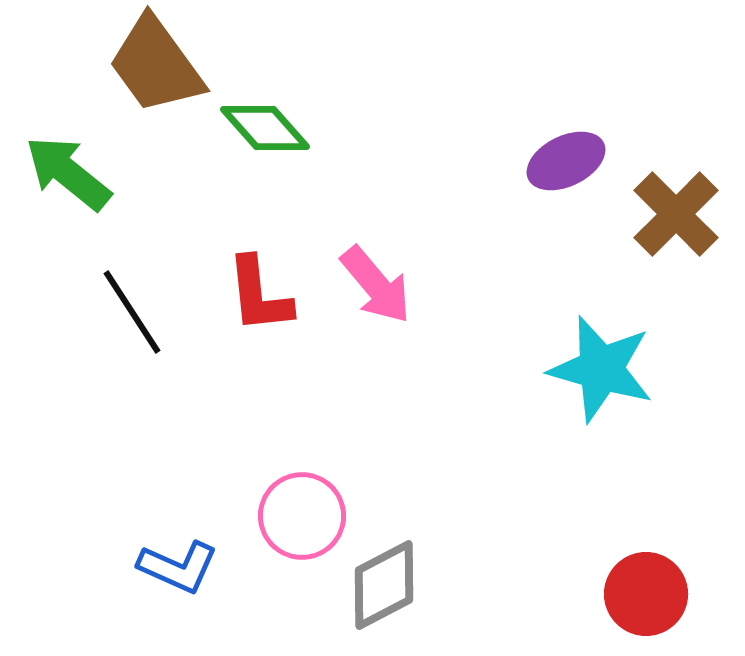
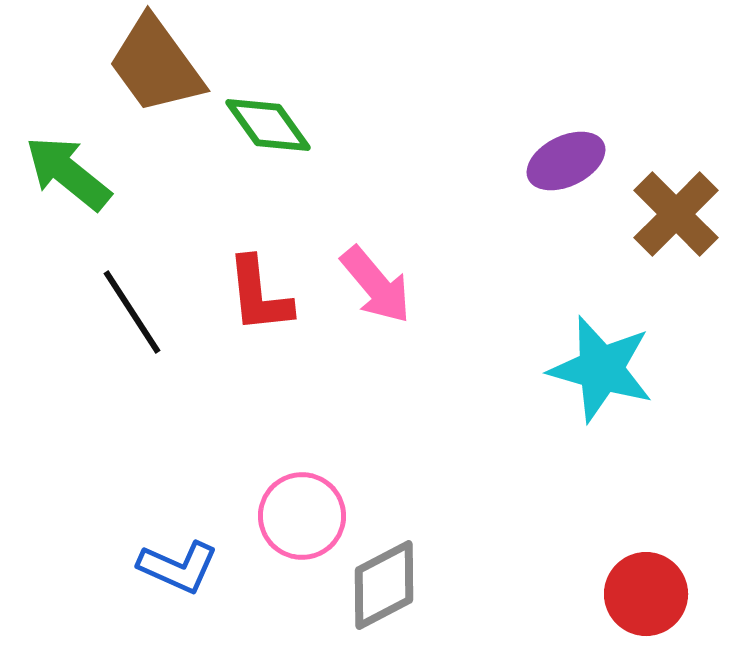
green diamond: moved 3 px right, 3 px up; rotated 6 degrees clockwise
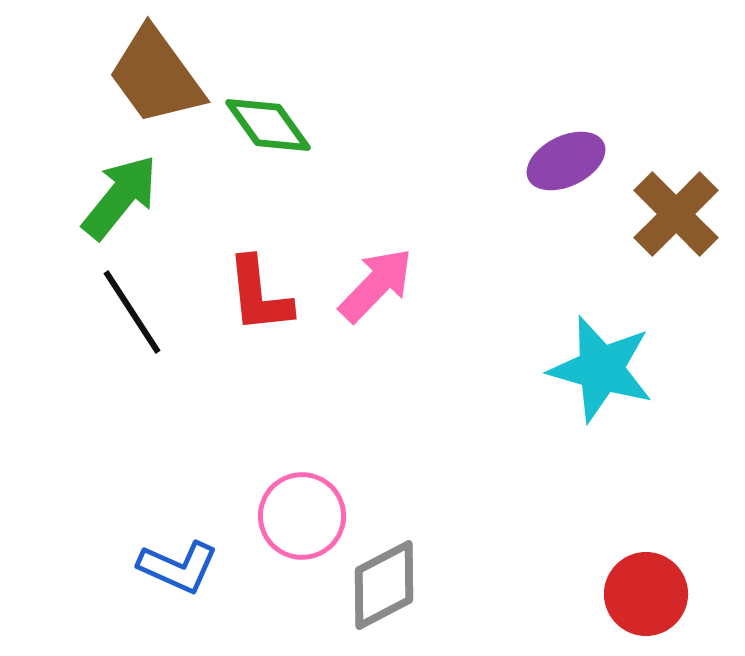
brown trapezoid: moved 11 px down
green arrow: moved 52 px right, 24 px down; rotated 90 degrees clockwise
pink arrow: rotated 96 degrees counterclockwise
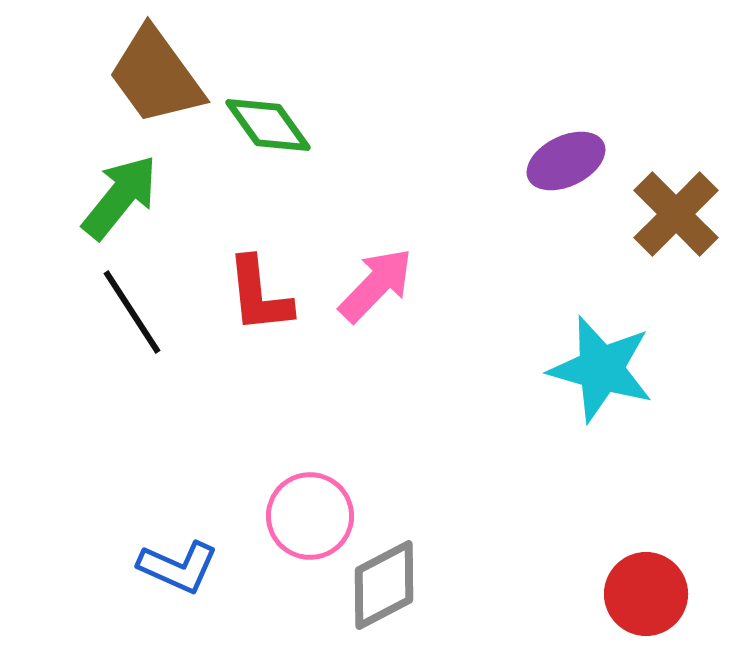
pink circle: moved 8 px right
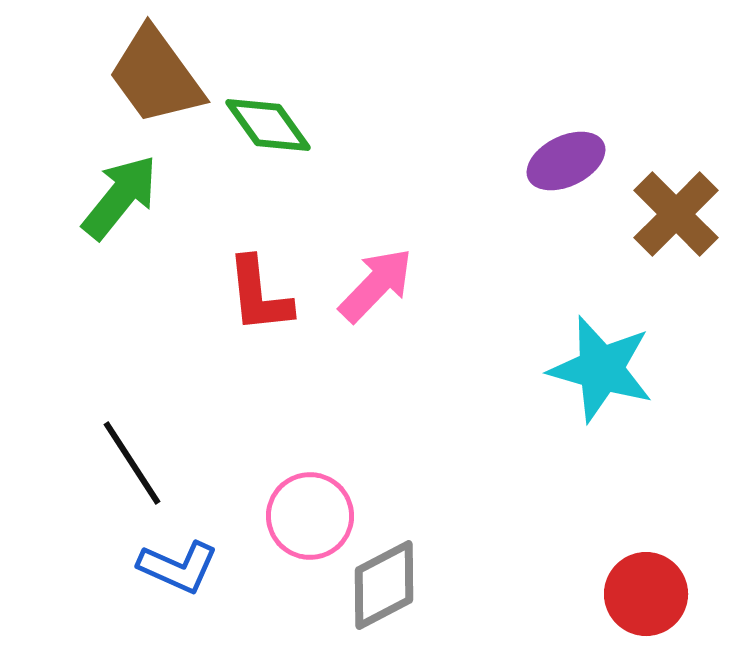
black line: moved 151 px down
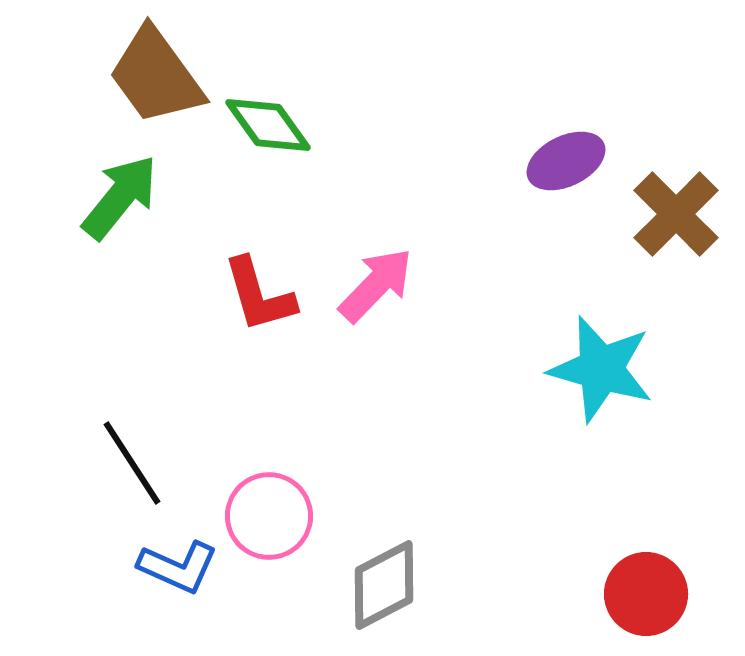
red L-shape: rotated 10 degrees counterclockwise
pink circle: moved 41 px left
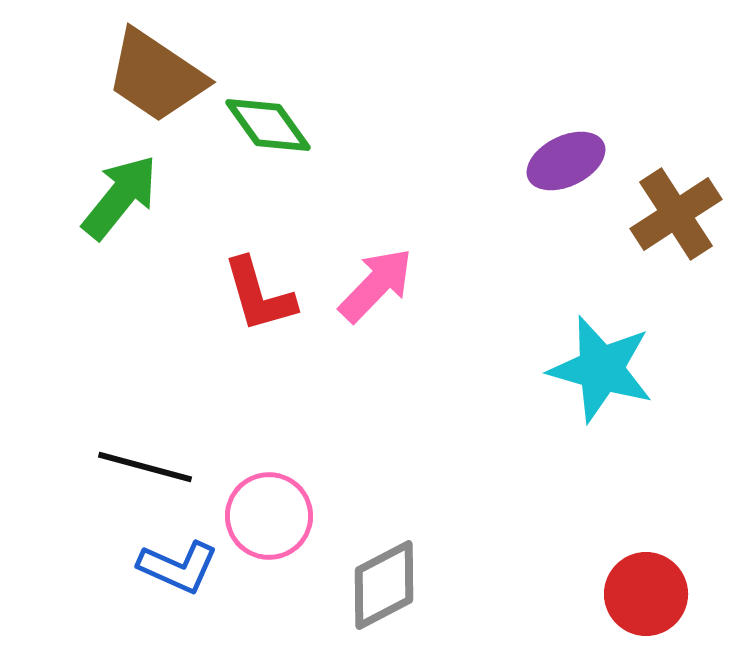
brown trapezoid: rotated 20 degrees counterclockwise
brown cross: rotated 12 degrees clockwise
black line: moved 13 px right, 4 px down; rotated 42 degrees counterclockwise
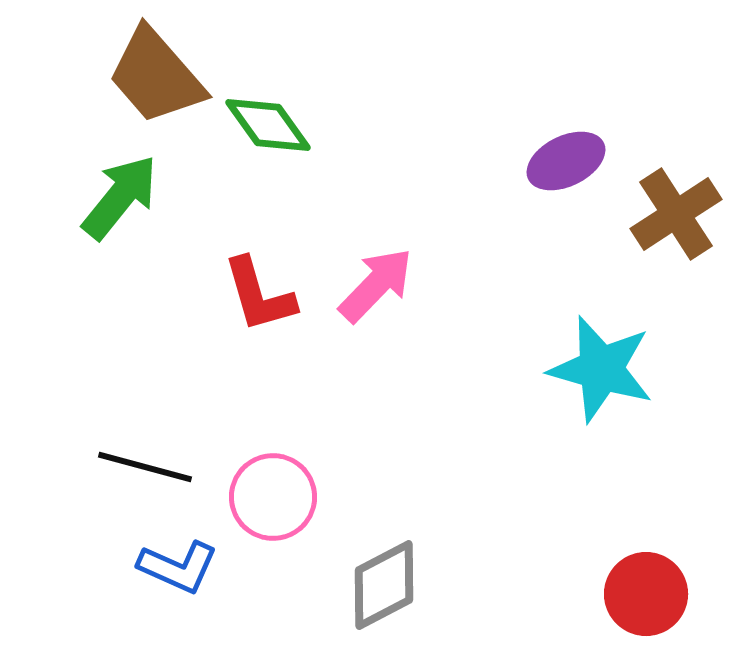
brown trapezoid: rotated 15 degrees clockwise
pink circle: moved 4 px right, 19 px up
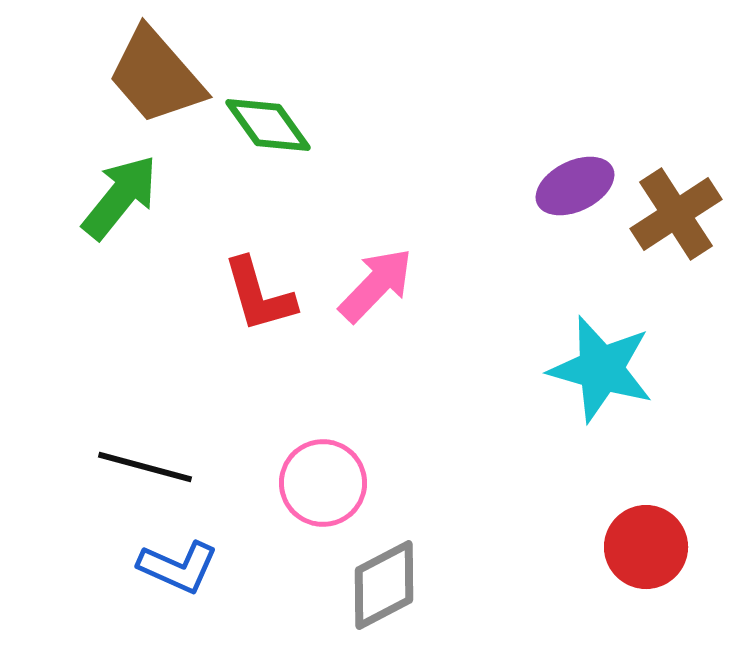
purple ellipse: moved 9 px right, 25 px down
pink circle: moved 50 px right, 14 px up
red circle: moved 47 px up
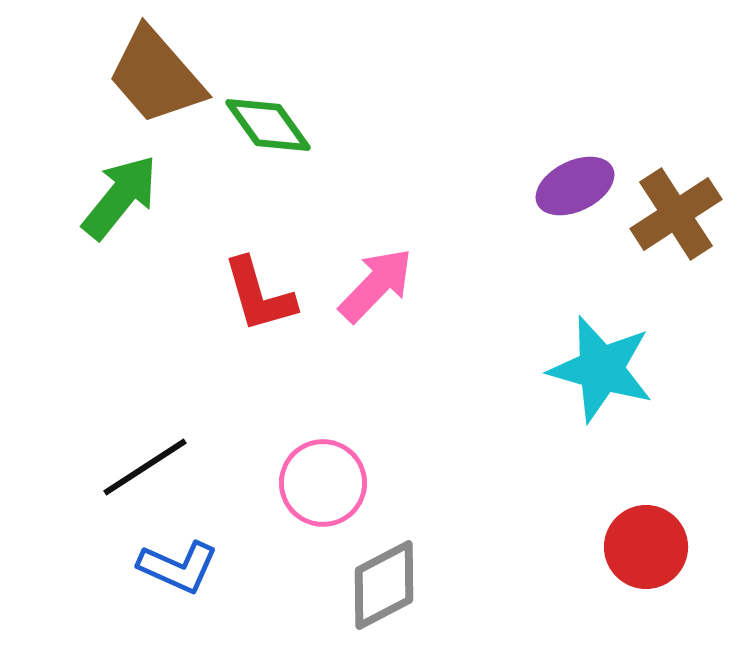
black line: rotated 48 degrees counterclockwise
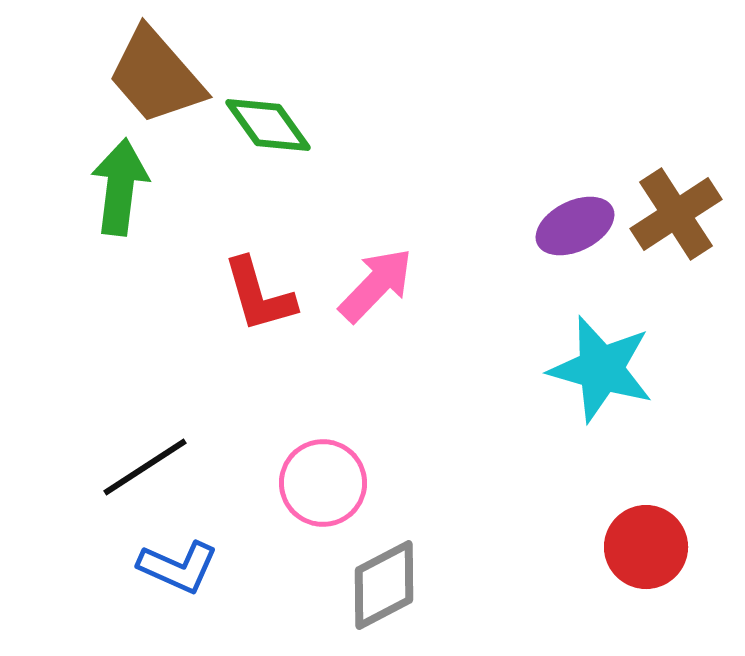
purple ellipse: moved 40 px down
green arrow: moved 10 px up; rotated 32 degrees counterclockwise
